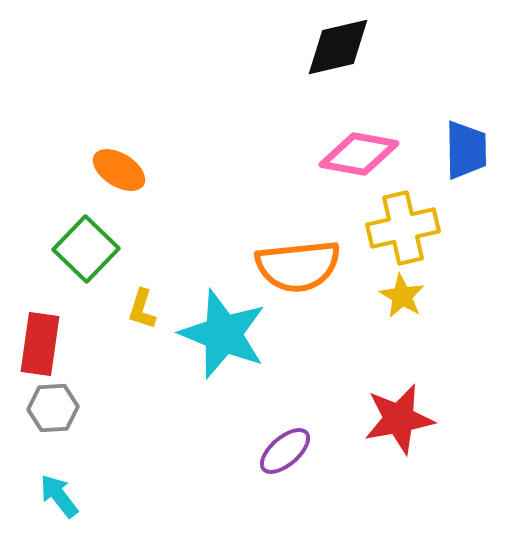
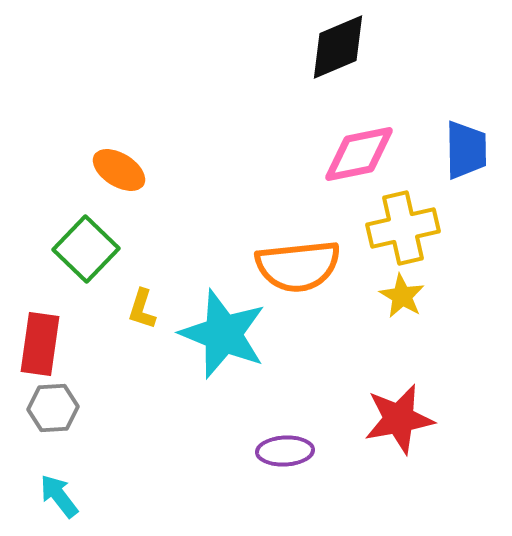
black diamond: rotated 10 degrees counterclockwise
pink diamond: rotated 22 degrees counterclockwise
purple ellipse: rotated 38 degrees clockwise
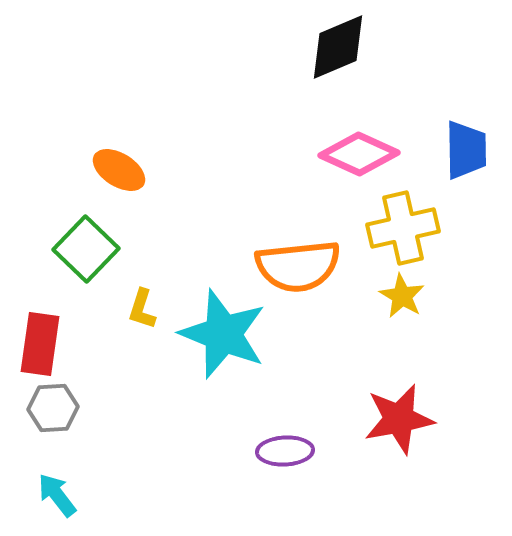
pink diamond: rotated 36 degrees clockwise
cyan arrow: moved 2 px left, 1 px up
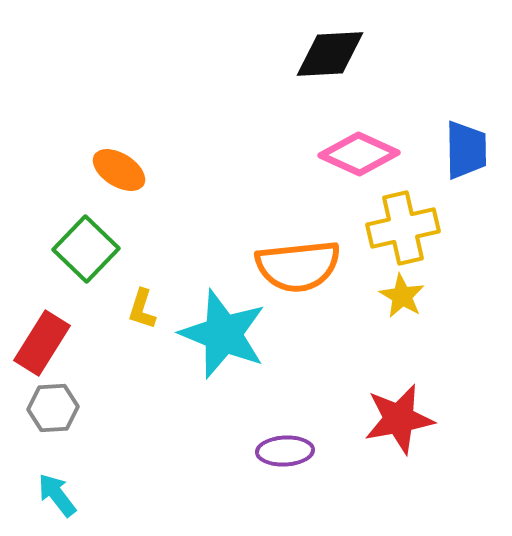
black diamond: moved 8 px left, 7 px down; rotated 20 degrees clockwise
red rectangle: moved 2 px right, 1 px up; rotated 24 degrees clockwise
